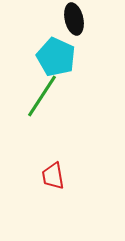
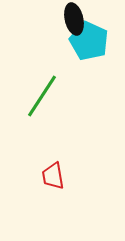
cyan pentagon: moved 33 px right, 16 px up
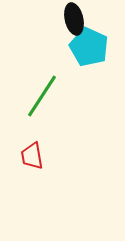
cyan pentagon: moved 6 px down
red trapezoid: moved 21 px left, 20 px up
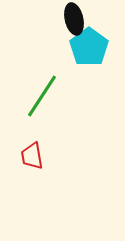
cyan pentagon: rotated 12 degrees clockwise
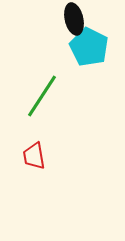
cyan pentagon: rotated 9 degrees counterclockwise
red trapezoid: moved 2 px right
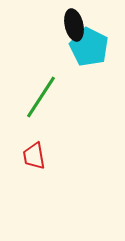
black ellipse: moved 6 px down
green line: moved 1 px left, 1 px down
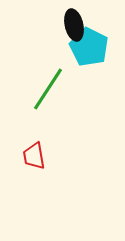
green line: moved 7 px right, 8 px up
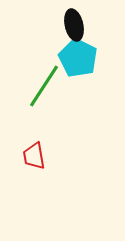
cyan pentagon: moved 11 px left, 11 px down
green line: moved 4 px left, 3 px up
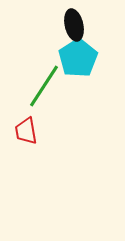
cyan pentagon: rotated 12 degrees clockwise
red trapezoid: moved 8 px left, 25 px up
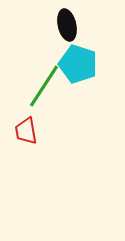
black ellipse: moved 7 px left
cyan pentagon: moved 6 px down; rotated 21 degrees counterclockwise
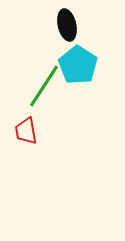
cyan pentagon: moved 1 px down; rotated 15 degrees clockwise
